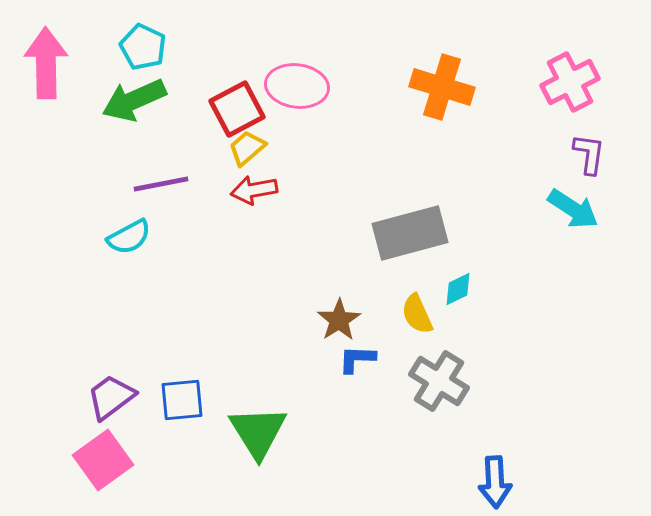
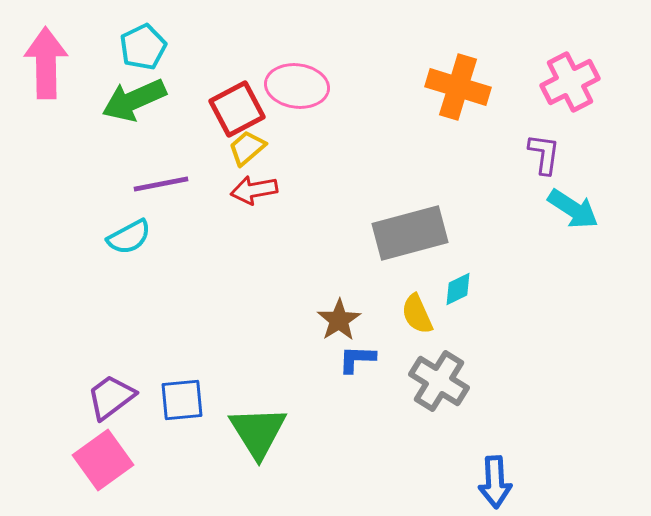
cyan pentagon: rotated 21 degrees clockwise
orange cross: moved 16 px right
purple L-shape: moved 45 px left
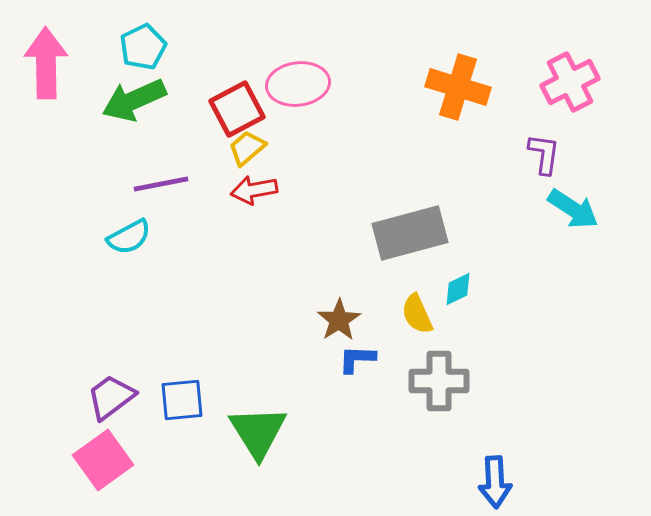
pink ellipse: moved 1 px right, 2 px up; rotated 14 degrees counterclockwise
gray cross: rotated 32 degrees counterclockwise
